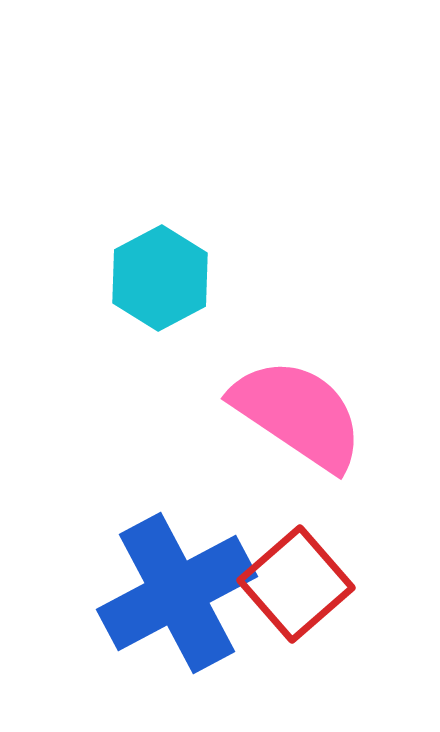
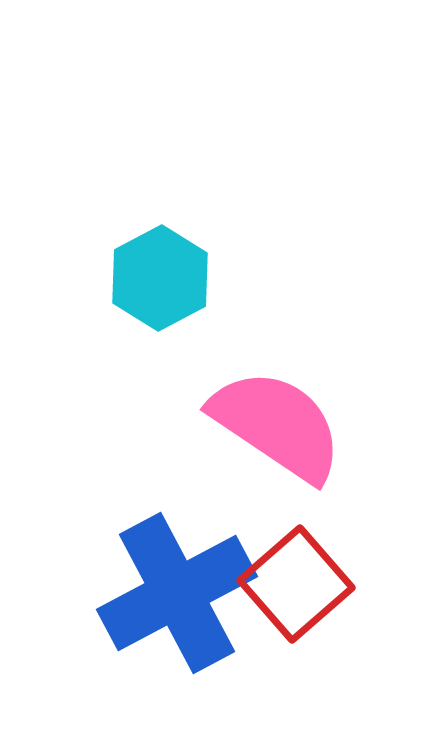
pink semicircle: moved 21 px left, 11 px down
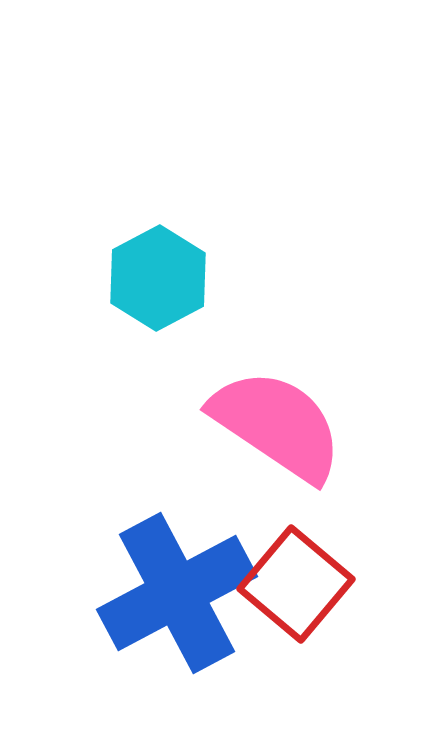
cyan hexagon: moved 2 px left
red square: rotated 9 degrees counterclockwise
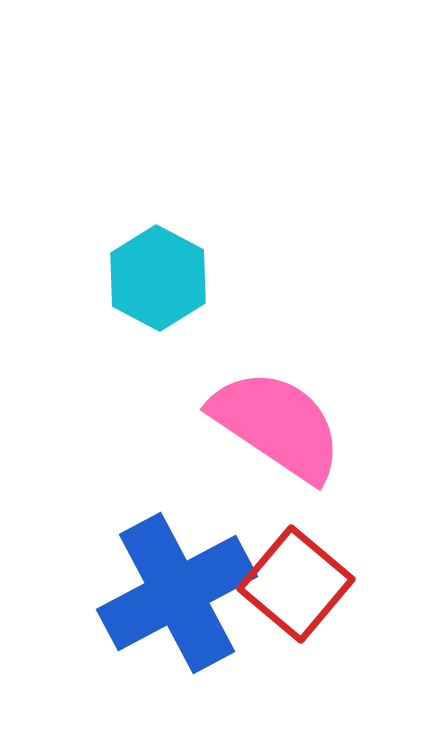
cyan hexagon: rotated 4 degrees counterclockwise
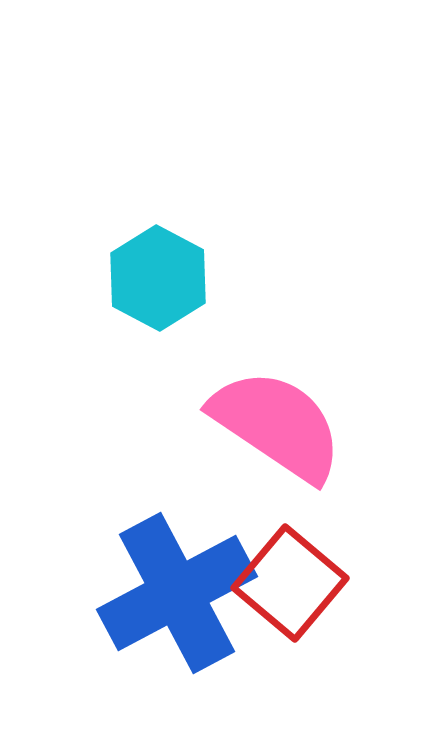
red square: moved 6 px left, 1 px up
